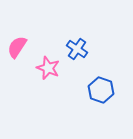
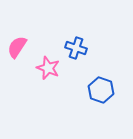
blue cross: moved 1 px left, 1 px up; rotated 15 degrees counterclockwise
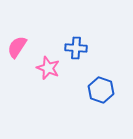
blue cross: rotated 15 degrees counterclockwise
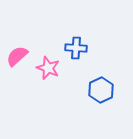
pink semicircle: moved 9 px down; rotated 15 degrees clockwise
blue hexagon: rotated 15 degrees clockwise
